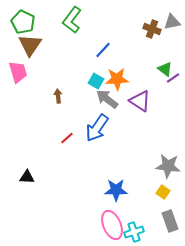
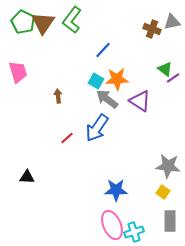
brown triangle: moved 13 px right, 22 px up
gray rectangle: rotated 20 degrees clockwise
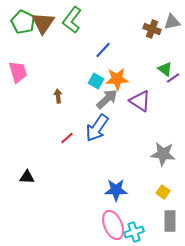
gray arrow: rotated 100 degrees clockwise
gray star: moved 5 px left, 12 px up
pink ellipse: moved 1 px right
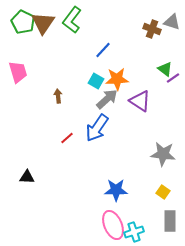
gray triangle: rotated 30 degrees clockwise
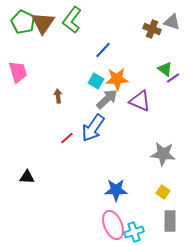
purple triangle: rotated 10 degrees counterclockwise
blue arrow: moved 4 px left
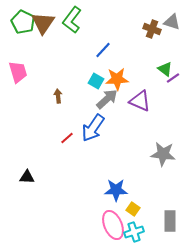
yellow square: moved 30 px left, 17 px down
